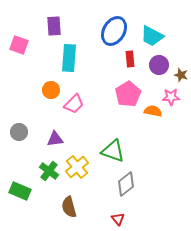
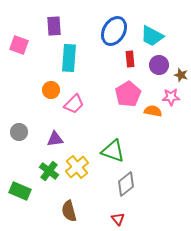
brown semicircle: moved 4 px down
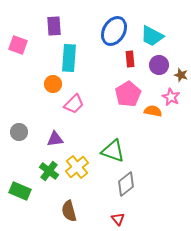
pink square: moved 1 px left
orange circle: moved 2 px right, 6 px up
pink star: rotated 30 degrees clockwise
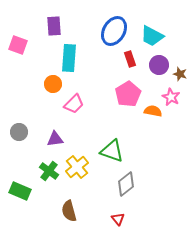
red rectangle: rotated 14 degrees counterclockwise
brown star: moved 1 px left, 1 px up
green triangle: moved 1 px left
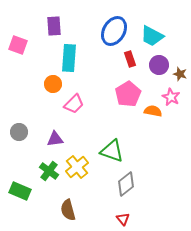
brown semicircle: moved 1 px left, 1 px up
red triangle: moved 5 px right
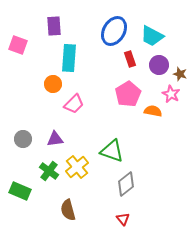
pink star: moved 3 px up
gray circle: moved 4 px right, 7 px down
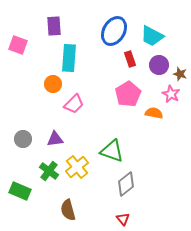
orange semicircle: moved 1 px right, 2 px down
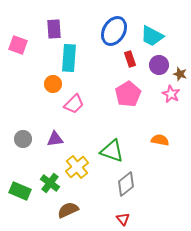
purple rectangle: moved 3 px down
orange semicircle: moved 6 px right, 27 px down
green cross: moved 1 px right, 12 px down
brown semicircle: rotated 80 degrees clockwise
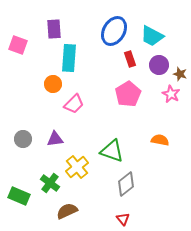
green rectangle: moved 1 px left, 5 px down
brown semicircle: moved 1 px left, 1 px down
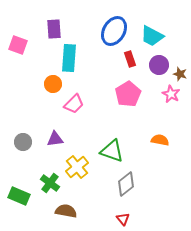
gray circle: moved 3 px down
brown semicircle: moved 1 px left; rotated 35 degrees clockwise
